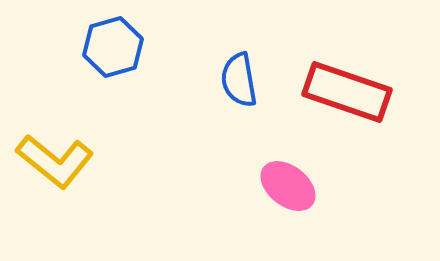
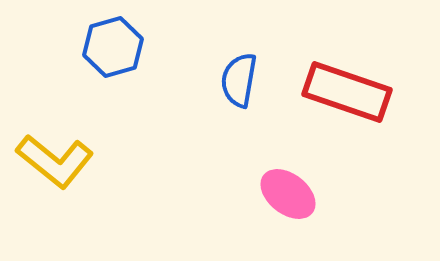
blue semicircle: rotated 20 degrees clockwise
pink ellipse: moved 8 px down
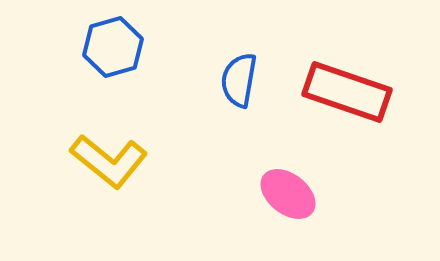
yellow L-shape: moved 54 px right
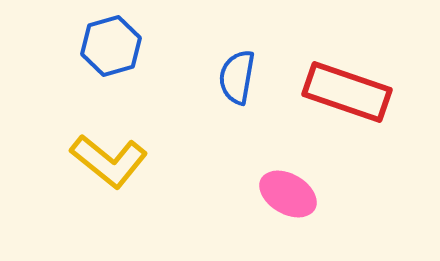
blue hexagon: moved 2 px left, 1 px up
blue semicircle: moved 2 px left, 3 px up
pink ellipse: rotated 8 degrees counterclockwise
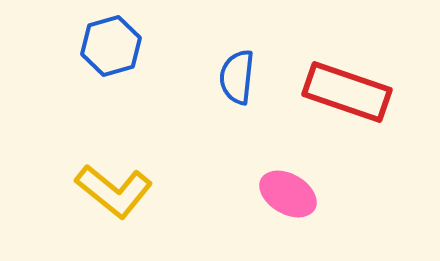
blue semicircle: rotated 4 degrees counterclockwise
yellow L-shape: moved 5 px right, 30 px down
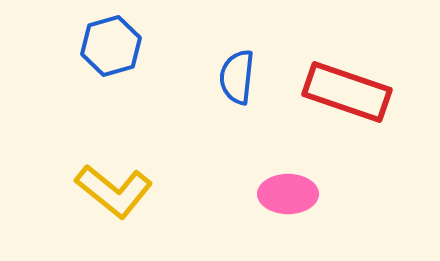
pink ellipse: rotated 30 degrees counterclockwise
